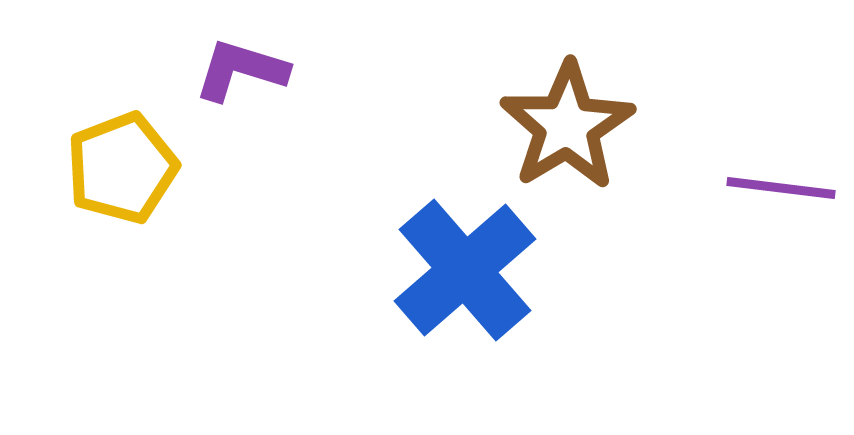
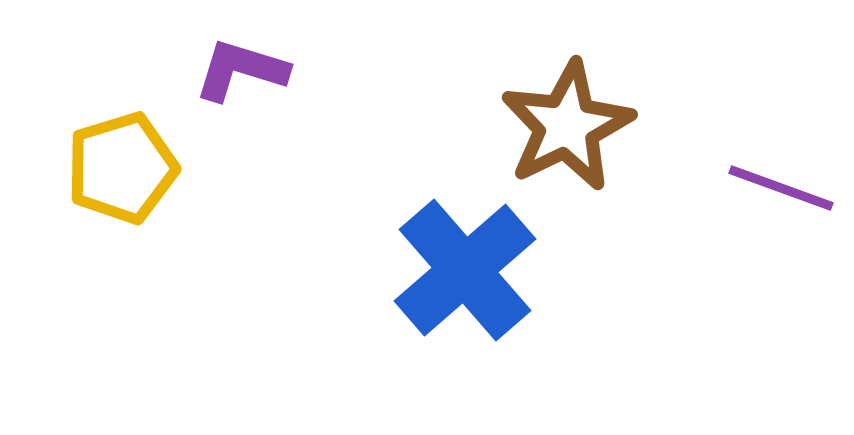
brown star: rotated 5 degrees clockwise
yellow pentagon: rotated 4 degrees clockwise
purple line: rotated 13 degrees clockwise
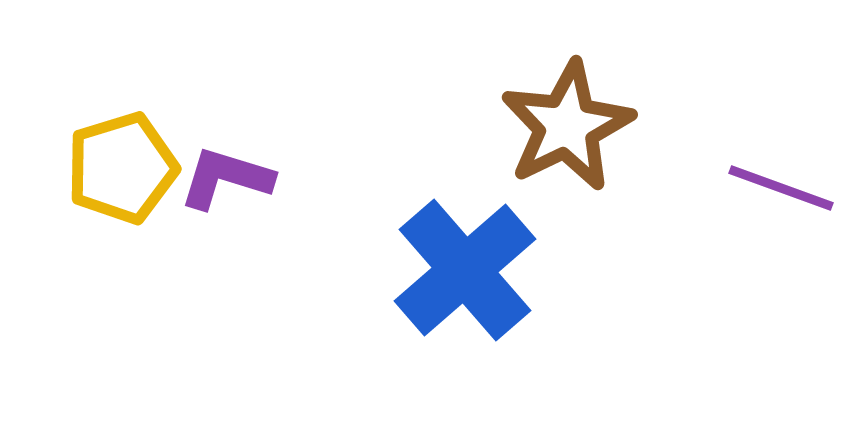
purple L-shape: moved 15 px left, 108 px down
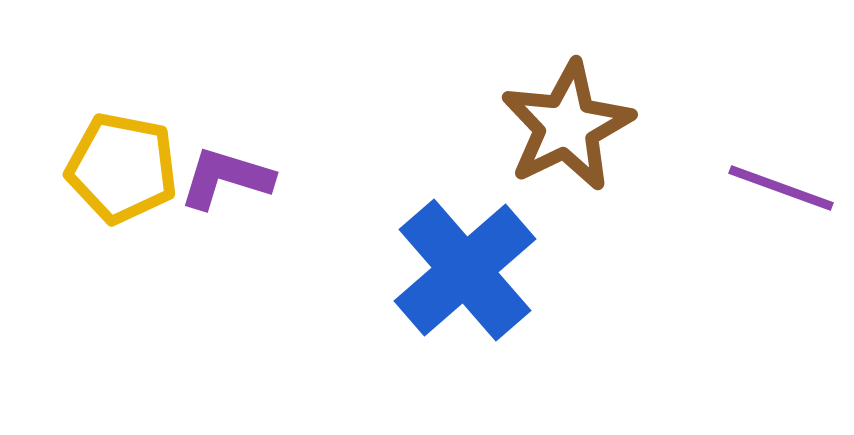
yellow pentagon: rotated 28 degrees clockwise
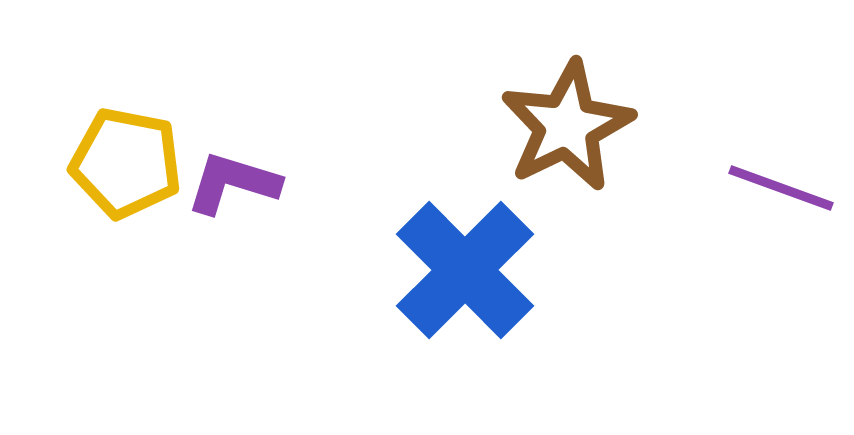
yellow pentagon: moved 4 px right, 5 px up
purple L-shape: moved 7 px right, 5 px down
blue cross: rotated 4 degrees counterclockwise
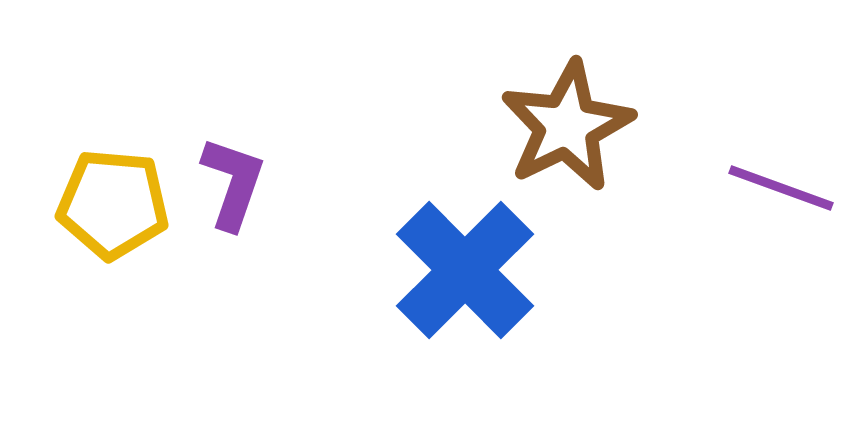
yellow pentagon: moved 13 px left, 41 px down; rotated 6 degrees counterclockwise
purple L-shape: rotated 92 degrees clockwise
